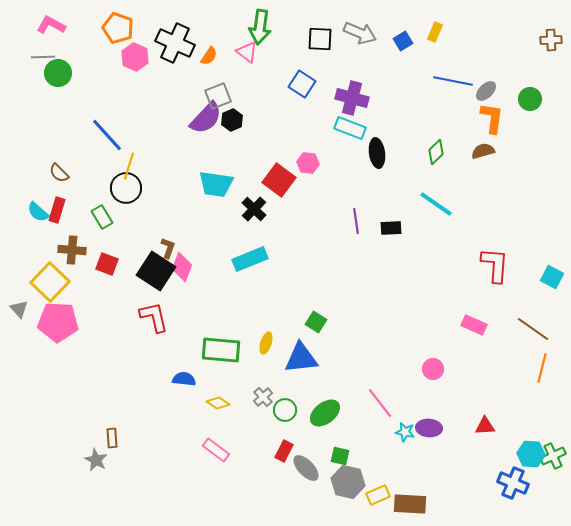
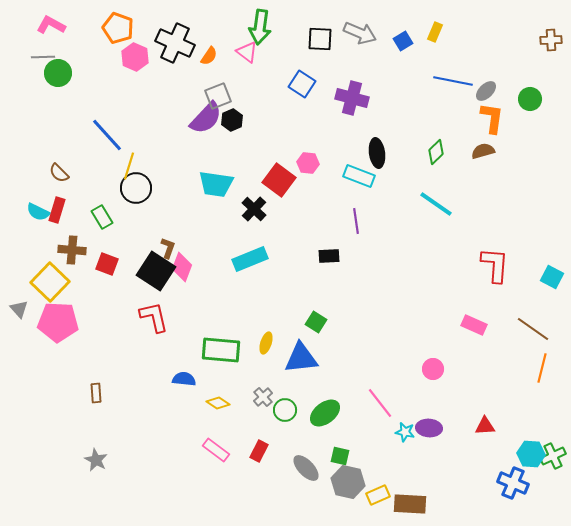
cyan rectangle at (350, 128): moved 9 px right, 48 px down
black circle at (126, 188): moved 10 px right
cyan semicircle at (38, 212): rotated 15 degrees counterclockwise
black rectangle at (391, 228): moved 62 px left, 28 px down
brown rectangle at (112, 438): moved 16 px left, 45 px up
red rectangle at (284, 451): moved 25 px left
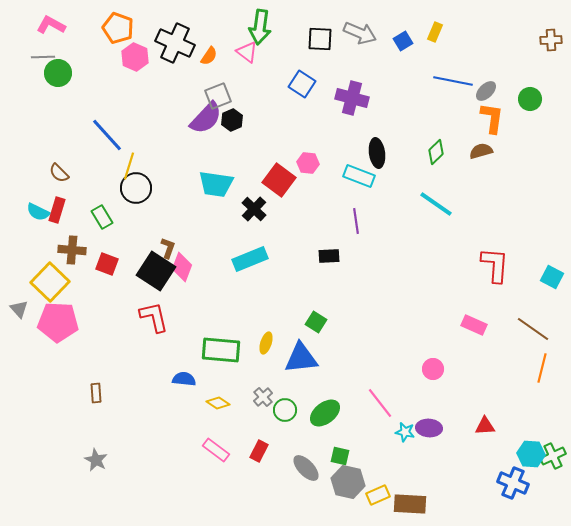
brown semicircle at (483, 151): moved 2 px left
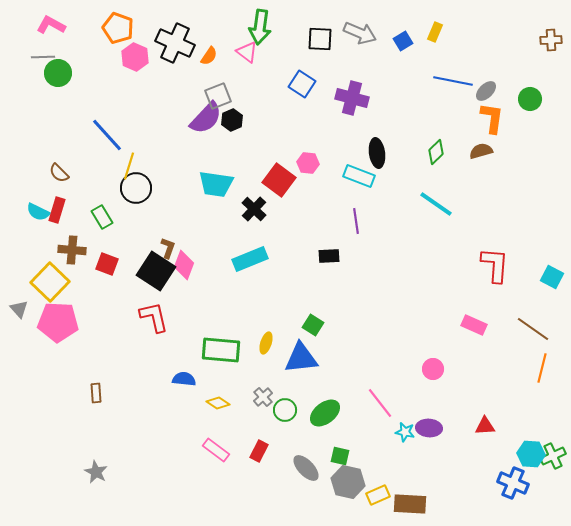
pink diamond at (182, 267): moved 2 px right, 2 px up
green square at (316, 322): moved 3 px left, 3 px down
gray star at (96, 460): moved 12 px down
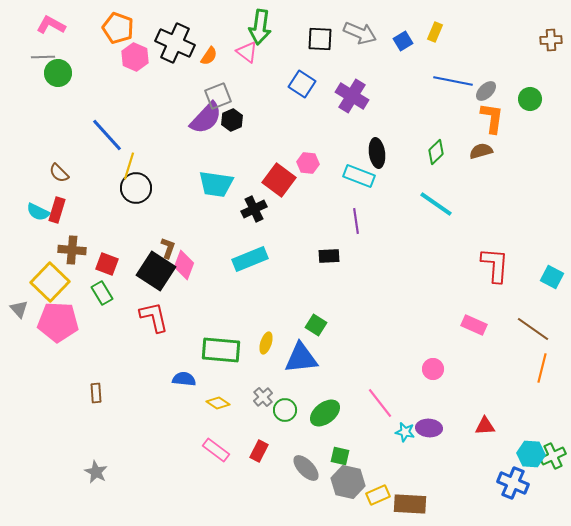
purple cross at (352, 98): moved 2 px up; rotated 16 degrees clockwise
black cross at (254, 209): rotated 20 degrees clockwise
green rectangle at (102, 217): moved 76 px down
green square at (313, 325): moved 3 px right
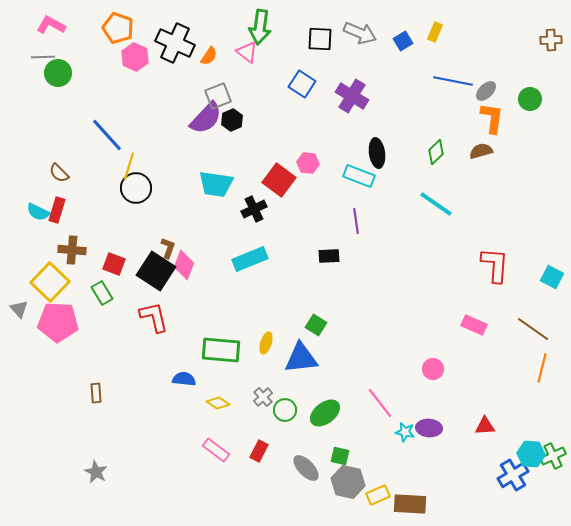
red square at (107, 264): moved 7 px right
blue cross at (513, 483): moved 8 px up; rotated 36 degrees clockwise
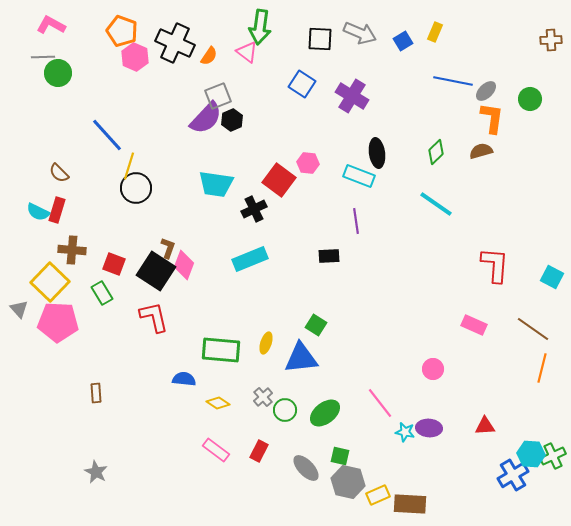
orange pentagon at (118, 28): moved 4 px right, 3 px down
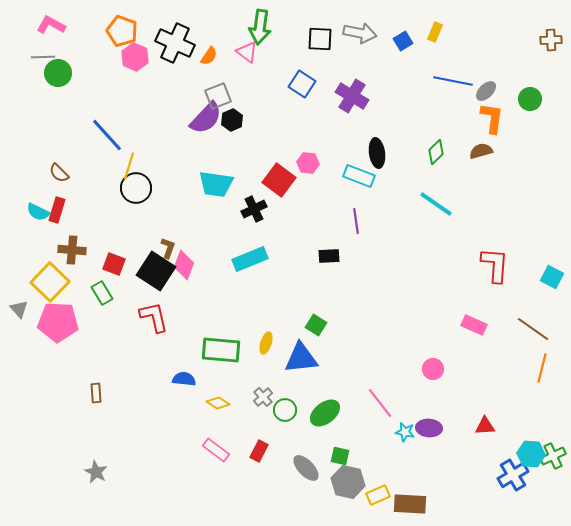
gray arrow at (360, 33): rotated 12 degrees counterclockwise
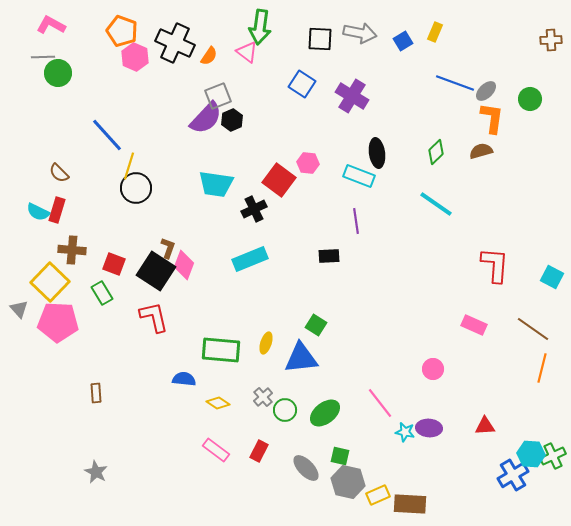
blue line at (453, 81): moved 2 px right, 2 px down; rotated 9 degrees clockwise
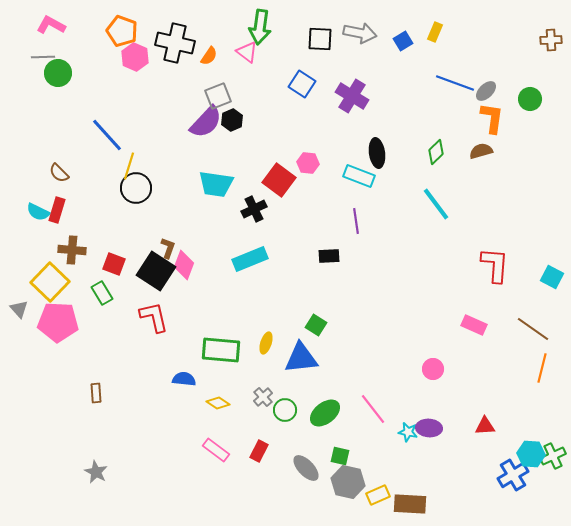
black cross at (175, 43): rotated 12 degrees counterclockwise
purple semicircle at (206, 118): moved 4 px down
cyan line at (436, 204): rotated 18 degrees clockwise
pink line at (380, 403): moved 7 px left, 6 px down
cyan star at (405, 432): moved 3 px right
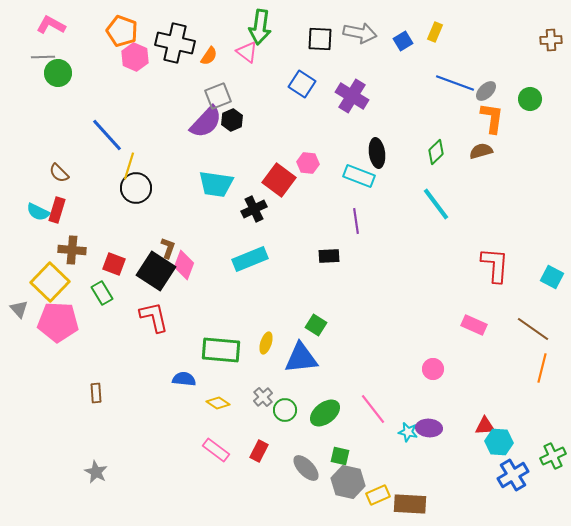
cyan hexagon at (531, 454): moved 32 px left, 12 px up
